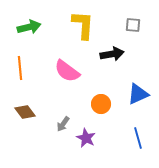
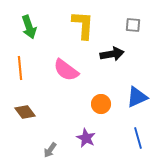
green arrow: rotated 85 degrees clockwise
pink semicircle: moved 1 px left, 1 px up
blue triangle: moved 1 px left, 3 px down
gray arrow: moved 13 px left, 26 px down
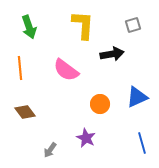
gray square: rotated 21 degrees counterclockwise
orange circle: moved 1 px left
blue line: moved 4 px right, 5 px down
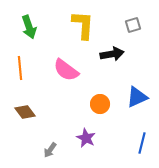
blue line: rotated 30 degrees clockwise
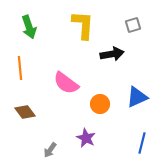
pink semicircle: moved 13 px down
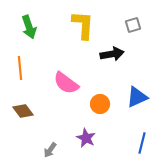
brown diamond: moved 2 px left, 1 px up
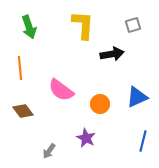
pink semicircle: moved 5 px left, 7 px down
blue line: moved 1 px right, 2 px up
gray arrow: moved 1 px left, 1 px down
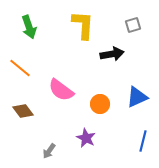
orange line: rotated 45 degrees counterclockwise
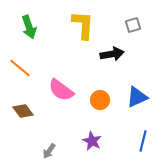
orange circle: moved 4 px up
purple star: moved 6 px right, 3 px down
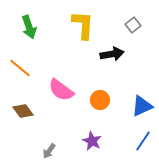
gray square: rotated 21 degrees counterclockwise
blue triangle: moved 5 px right, 9 px down
blue line: rotated 20 degrees clockwise
